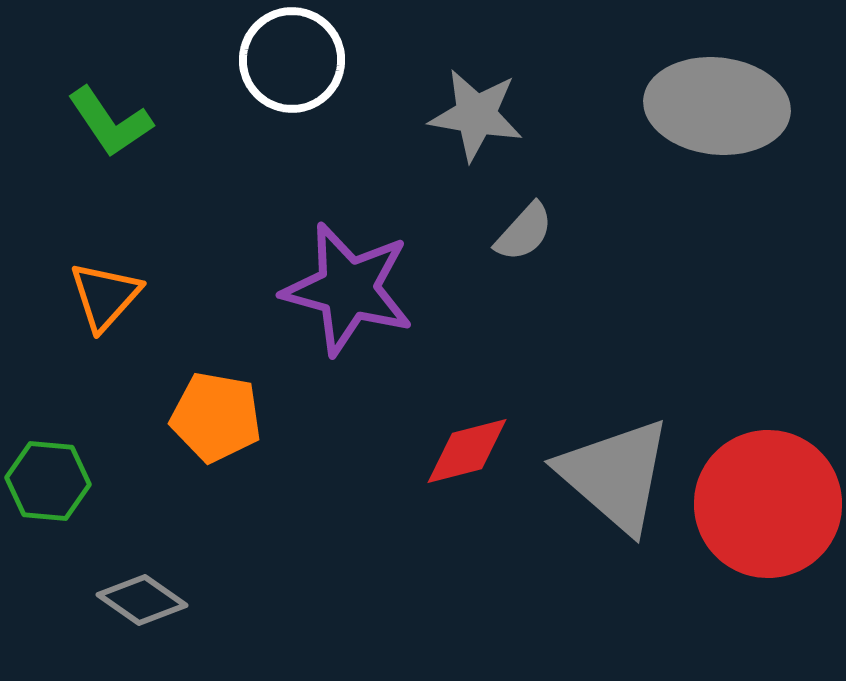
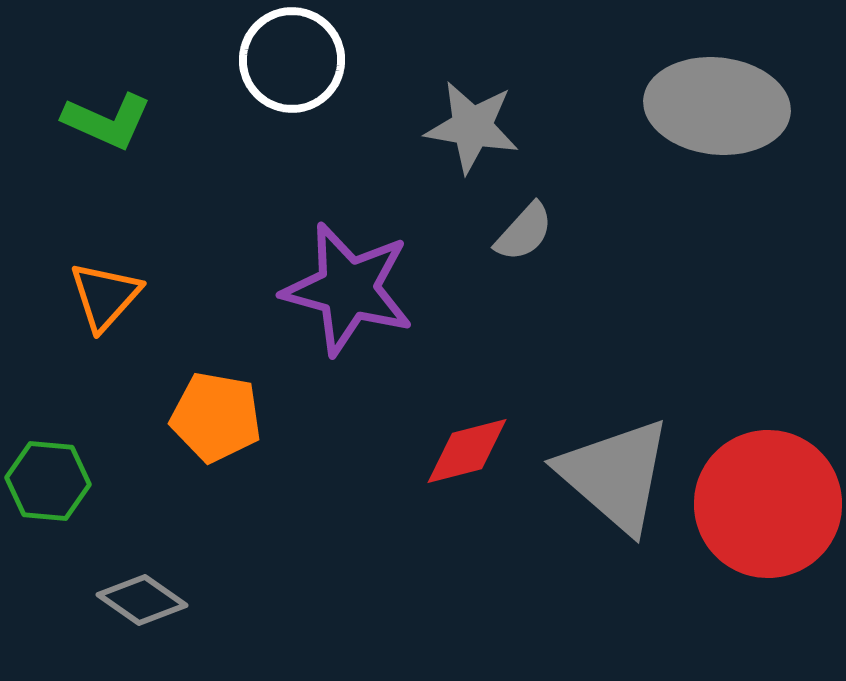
gray star: moved 4 px left, 12 px down
green L-shape: moved 3 px left, 1 px up; rotated 32 degrees counterclockwise
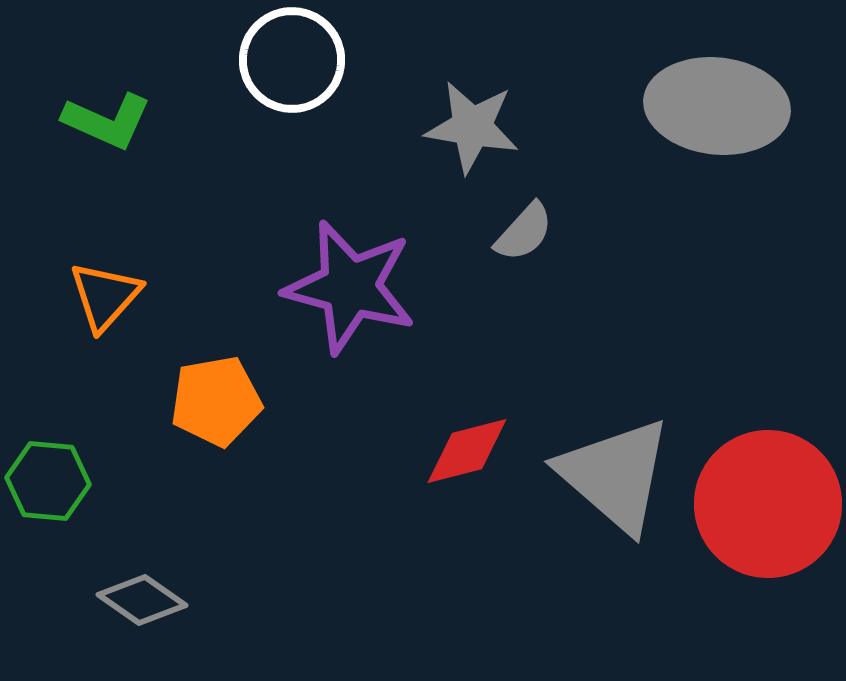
purple star: moved 2 px right, 2 px up
orange pentagon: moved 16 px up; rotated 20 degrees counterclockwise
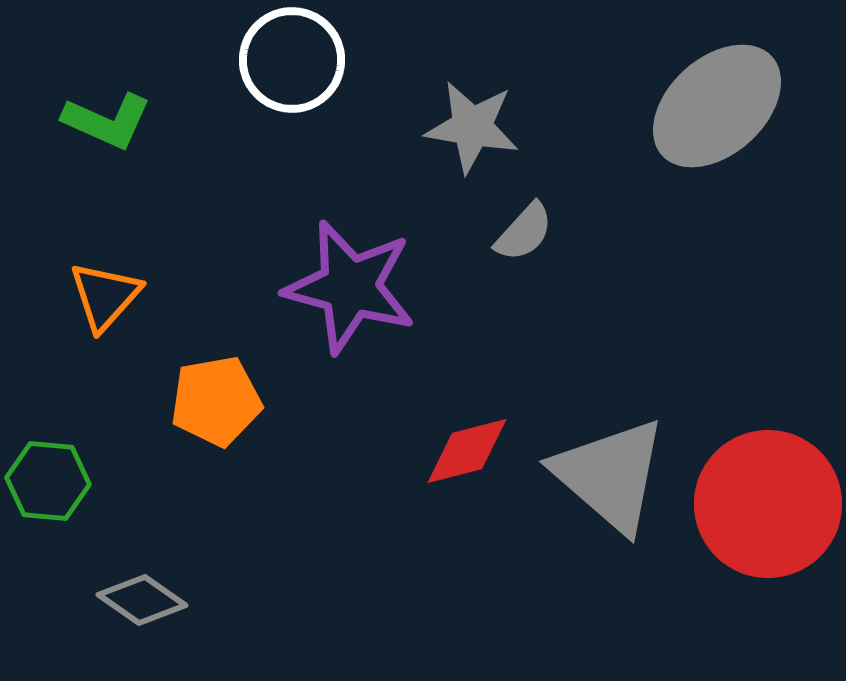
gray ellipse: rotated 48 degrees counterclockwise
gray triangle: moved 5 px left
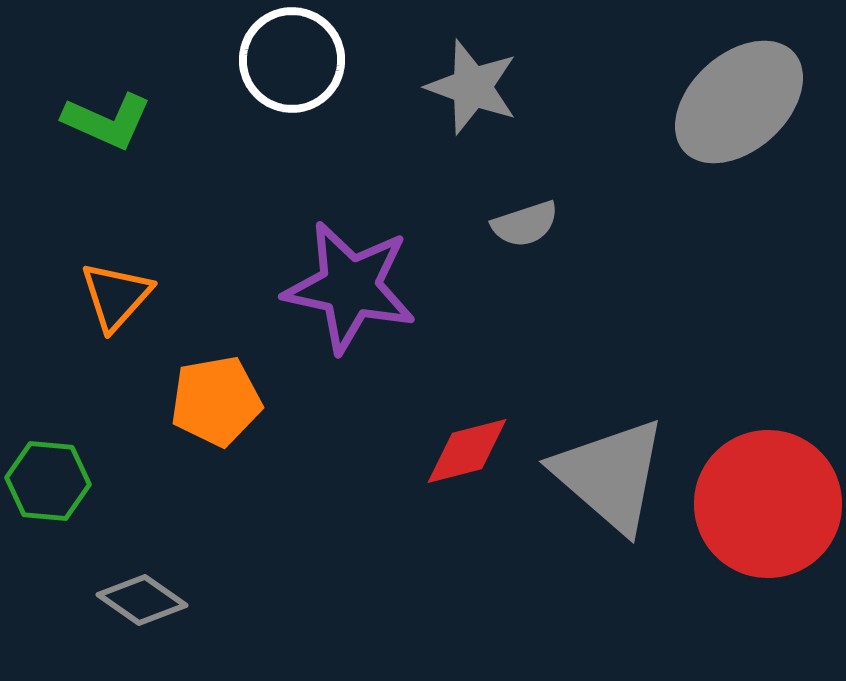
gray ellipse: moved 22 px right, 4 px up
gray star: moved 40 px up; rotated 10 degrees clockwise
gray semicircle: moved 1 px right, 8 px up; rotated 30 degrees clockwise
purple star: rotated 3 degrees counterclockwise
orange triangle: moved 11 px right
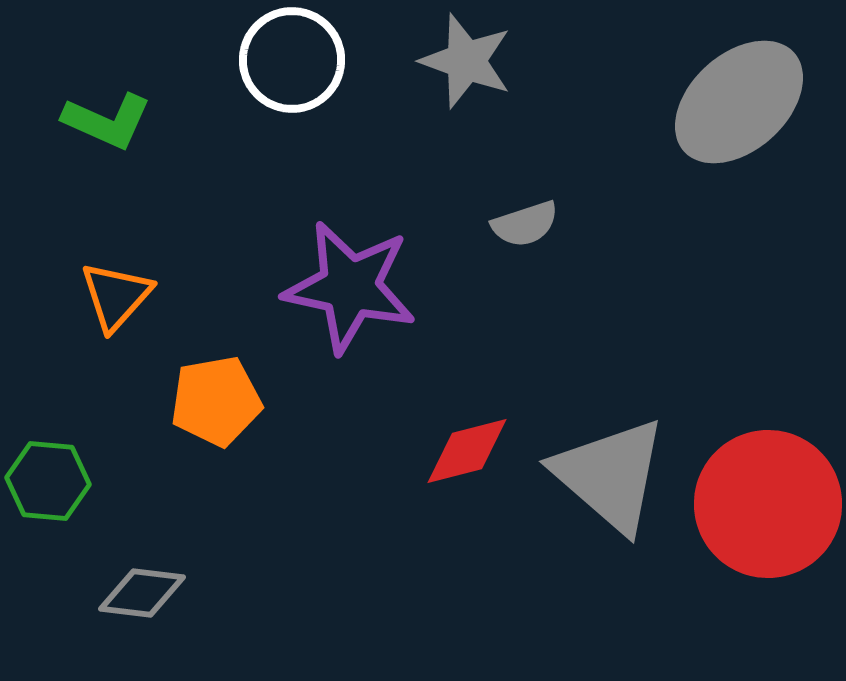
gray star: moved 6 px left, 26 px up
gray diamond: moved 7 px up; rotated 28 degrees counterclockwise
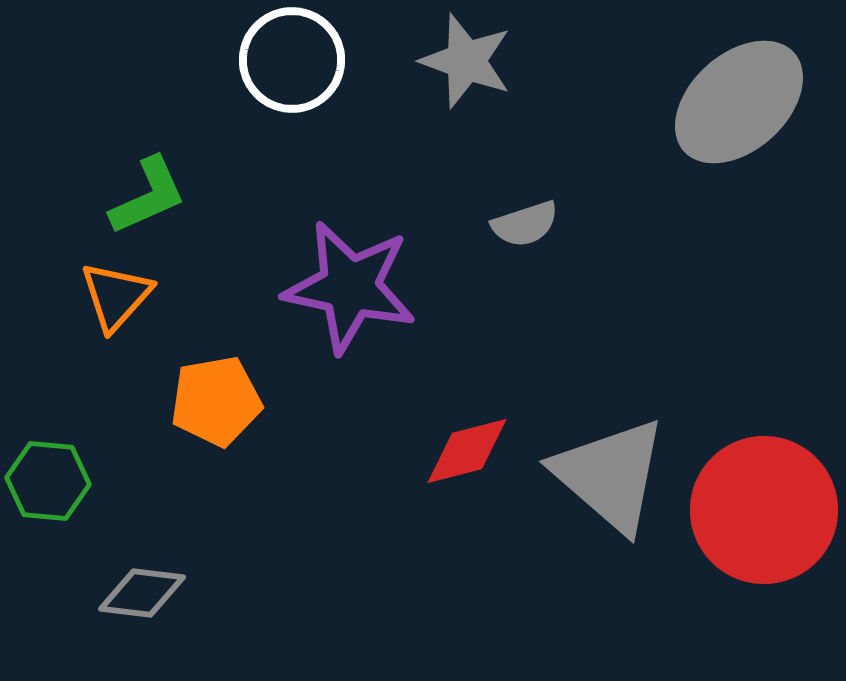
green L-shape: moved 41 px right, 75 px down; rotated 48 degrees counterclockwise
red circle: moved 4 px left, 6 px down
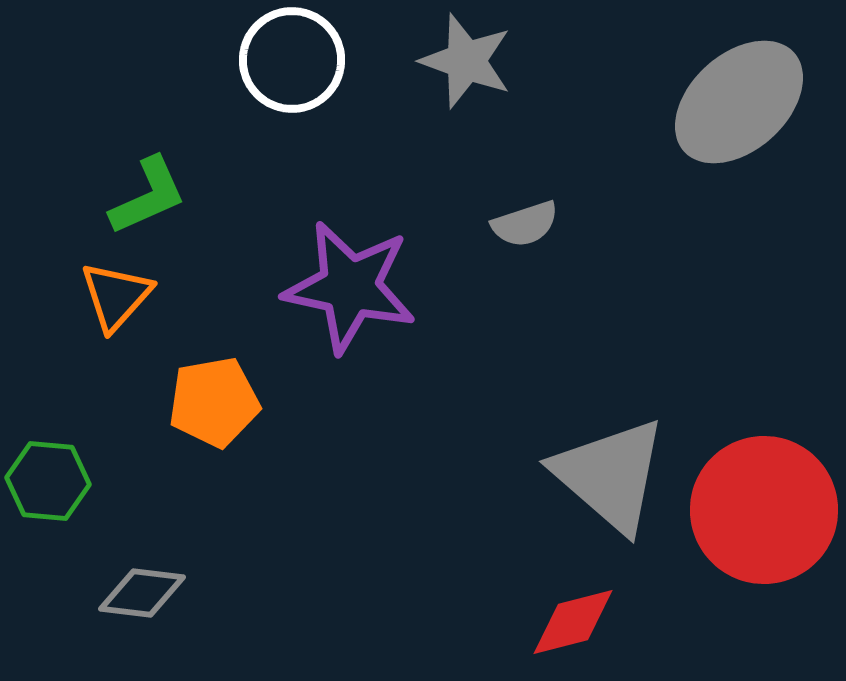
orange pentagon: moved 2 px left, 1 px down
red diamond: moved 106 px right, 171 px down
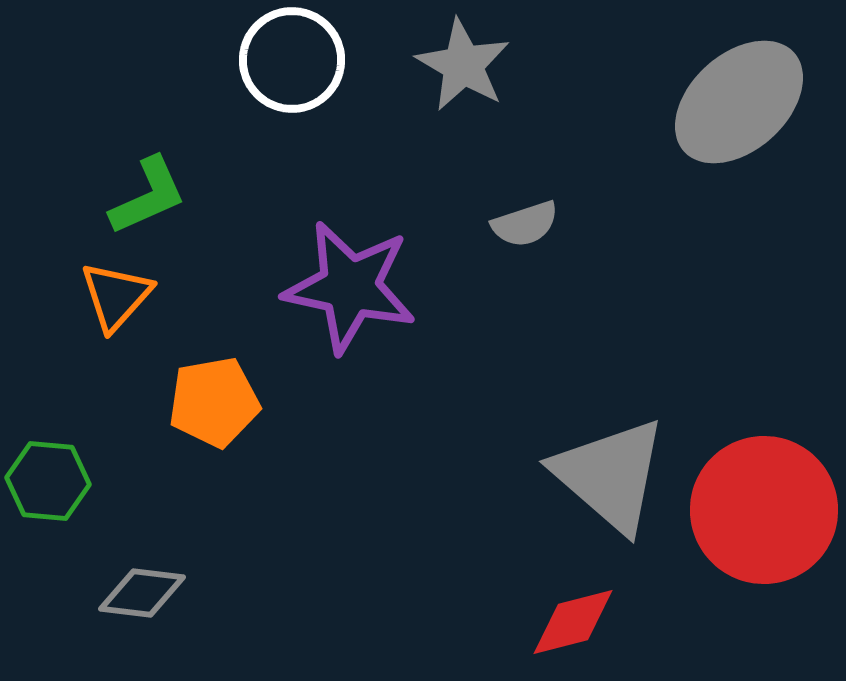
gray star: moved 3 px left, 4 px down; rotated 10 degrees clockwise
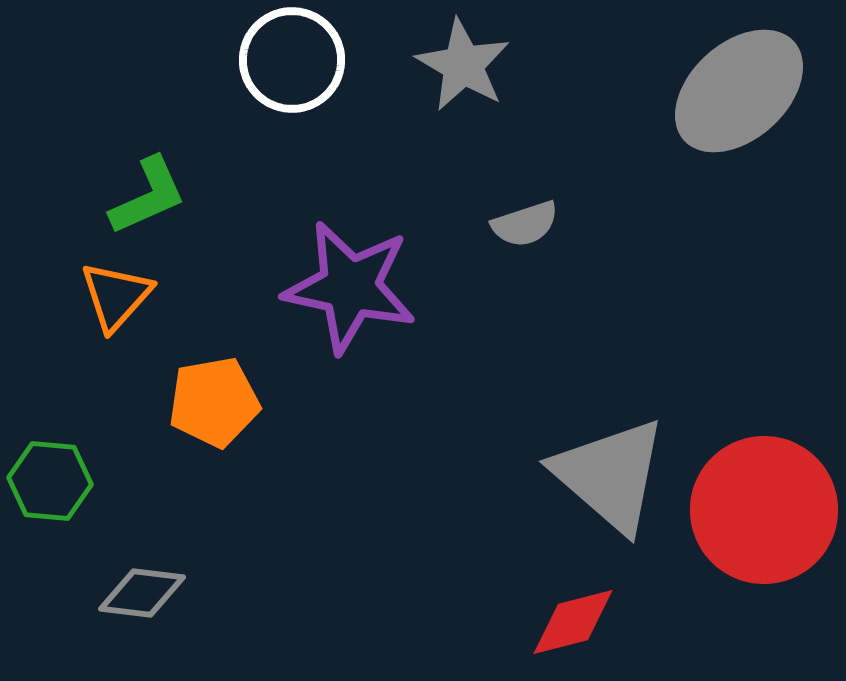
gray ellipse: moved 11 px up
green hexagon: moved 2 px right
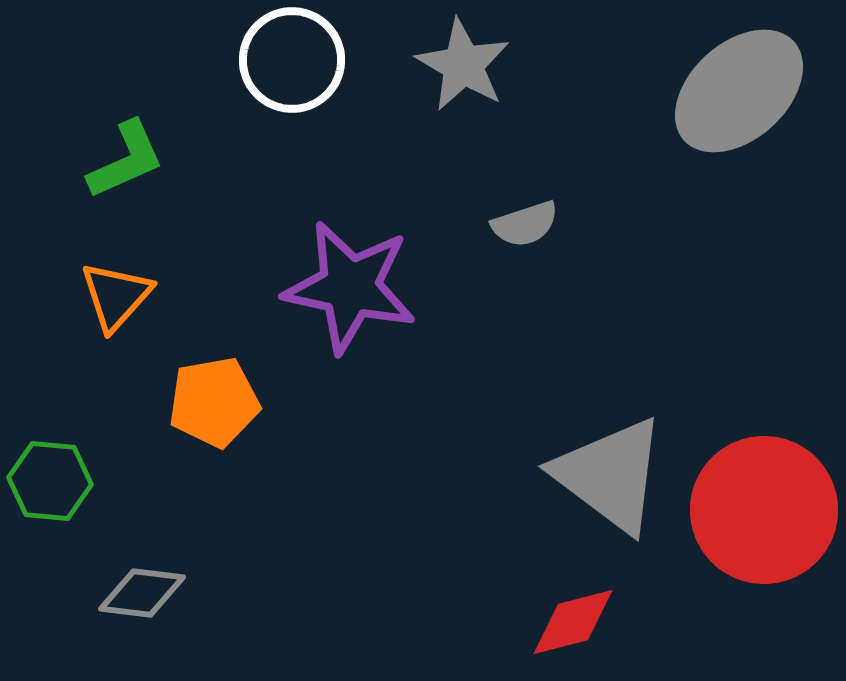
green L-shape: moved 22 px left, 36 px up
gray triangle: rotated 4 degrees counterclockwise
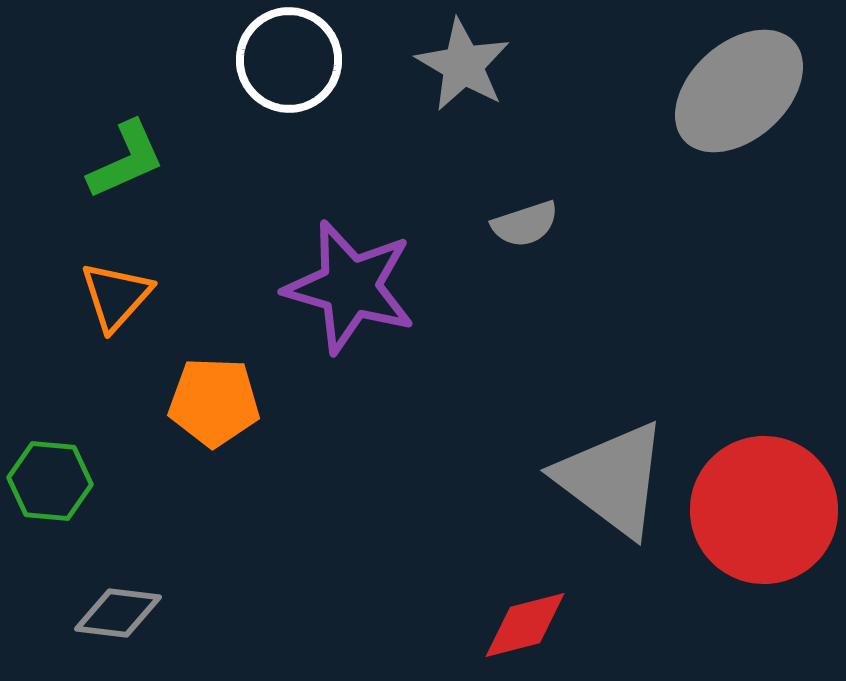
white circle: moved 3 px left
purple star: rotated 4 degrees clockwise
orange pentagon: rotated 12 degrees clockwise
gray triangle: moved 2 px right, 4 px down
gray diamond: moved 24 px left, 20 px down
red diamond: moved 48 px left, 3 px down
